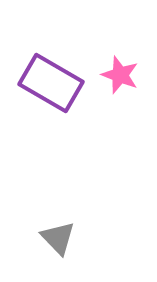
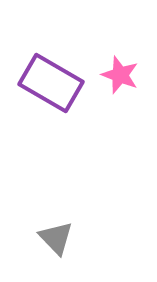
gray triangle: moved 2 px left
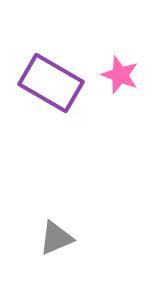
gray triangle: rotated 51 degrees clockwise
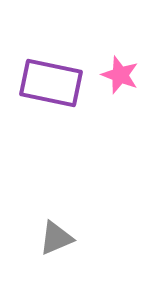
purple rectangle: rotated 18 degrees counterclockwise
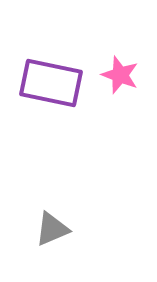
gray triangle: moved 4 px left, 9 px up
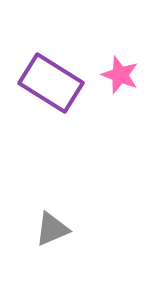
purple rectangle: rotated 20 degrees clockwise
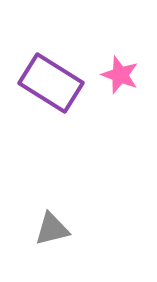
gray triangle: rotated 9 degrees clockwise
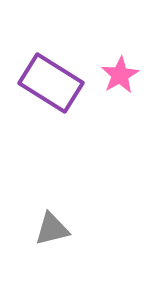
pink star: rotated 21 degrees clockwise
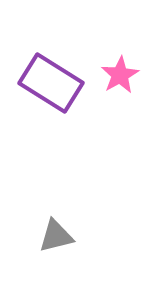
gray triangle: moved 4 px right, 7 px down
